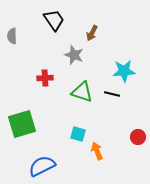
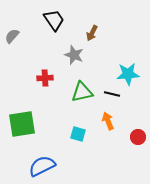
gray semicircle: rotated 42 degrees clockwise
cyan star: moved 4 px right, 3 px down
green triangle: rotated 30 degrees counterclockwise
green square: rotated 8 degrees clockwise
orange arrow: moved 11 px right, 30 px up
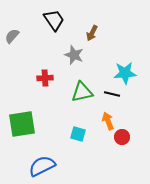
cyan star: moved 3 px left, 1 px up
red circle: moved 16 px left
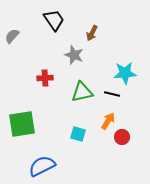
orange arrow: rotated 54 degrees clockwise
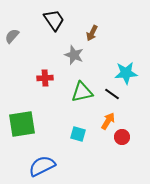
cyan star: moved 1 px right
black line: rotated 21 degrees clockwise
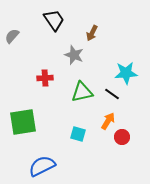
green square: moved 1 px right, 2 px up
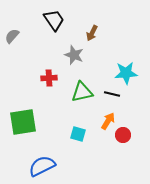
red cross: moved 4 px right
black line: rotated 21 degrees counterclockwise
red circle: moved 1 px right, 2 px up
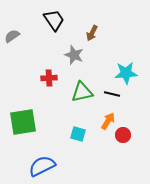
gray semicircle: rotated 14 degrees clockwise
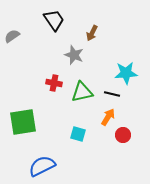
red cross: moved 5 px right, 5 px down; rotated 14 degrees clockwise
orange arrow: moved 4 px up
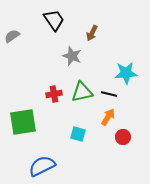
gray star: moved 2 px left, 1 px down
red cross: moved 11 px down; rotated 21 degrees counterclockwise
black line: moved 3 px left
red circle: moved 2 px down
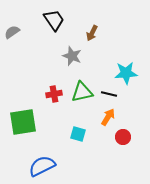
gray semicircle: moved 4 px up
